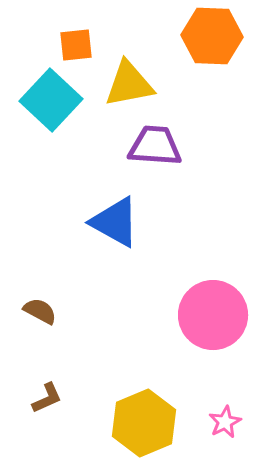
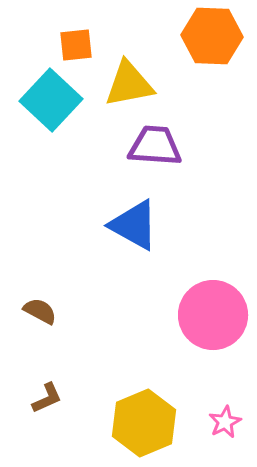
blue triangle: moved 19 px right, 3 px down
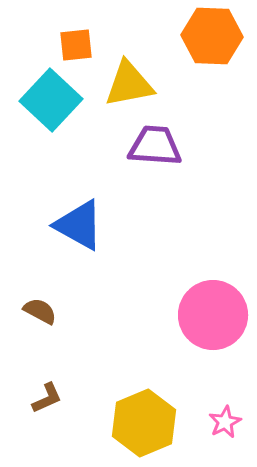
blue triangle: moved 55 px left
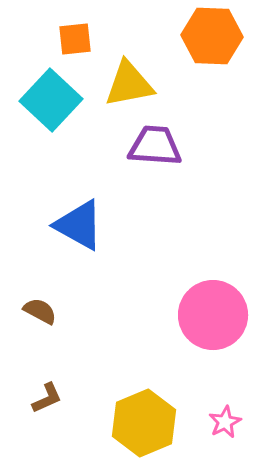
orange square: moved 1 px left, 6 px up
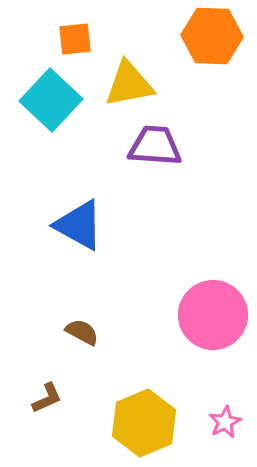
brown semicircle: moved 42 px right, 21 px down
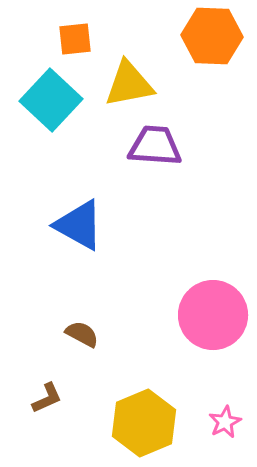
brown semicircle: moved 2 px down
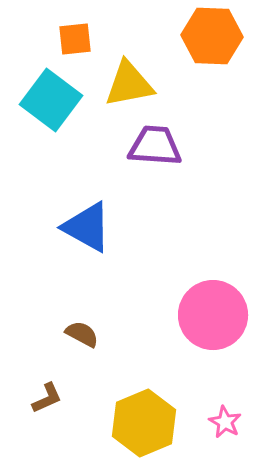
cyan square: rotated 6 degrees counterclockwise
blue triangle: moved 8 px right, 2 px down
pink star: rotated 16 degrees counterclockwise
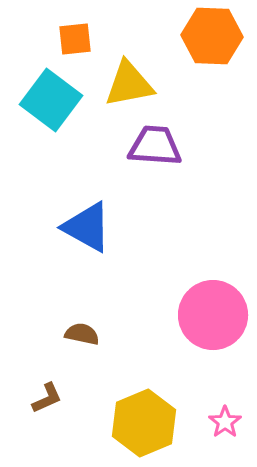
brown semicircle: rotated 16 degrees counterclockwise
pink star: rotated 8 degrees clockwise
